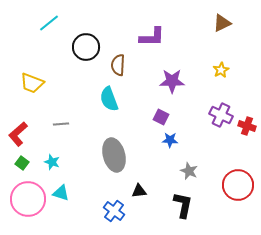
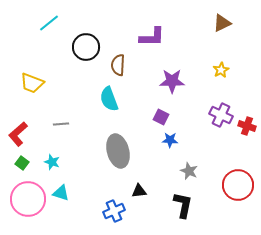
gray ellipse: moved 4 px right, 4 px up
blue cross: rotated 30 degrees clockwise
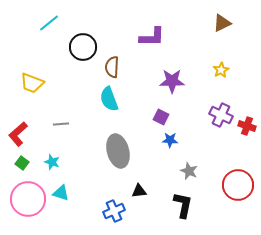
black circle: moved 3 px left
brown semicircle: moved 6 px left, 2 px down
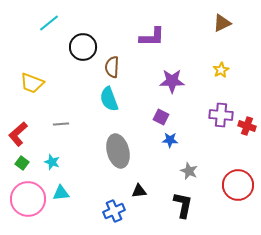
purple cross: rotated 20 degrees counterclockwise
cyan triangle: rotated 24 degrees counterclockwise
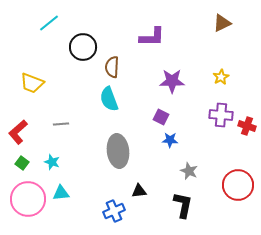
yellow star: moved 7 px down
red L-shape: moved 2 px up
gray ellipse: rotated 8 degrees clockwise
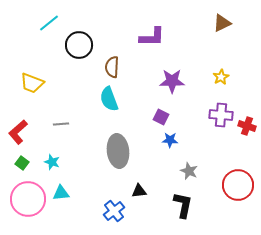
black circle: moved 4 px left, 2 px up
blue cross: rotated 15 degrees counterclockwise
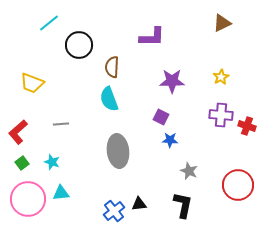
green square: rotated 16 degrees clockwise
black triangle: moved 13 px down
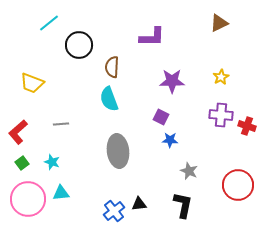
brown triangle: moved 3 px left
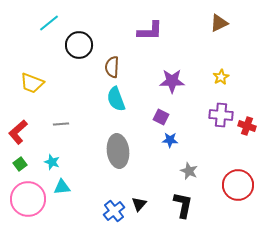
purple L-shape: moved 2 px left, 6 px up
cyan semicircle: moved 7 px right
green square: moved 2 px left, 1 px down
cyan triangle: moved 1 px right, 6 px up
black triangle: rotated 42 degrees counterclockwise
